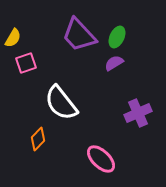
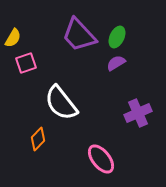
purple semicircle: moved 2 px right
pink ellipse: rotated 8 degrees clockwise
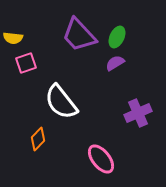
yellow semicircle: rotated 66 degrees clockwise
purple semicircle: moved 1 px left
white semicircle: moved 1 px up
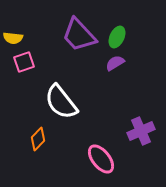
pink square: moved 2 px left, 1 px up
purple cross: moved 3 px right, 18 px down
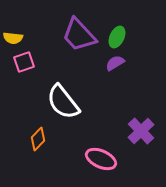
white semicircle: moved 2 px right
purple cross: rotated 20 degrees counterclockwise
pink ellipse: rotated 28 degrees counterclockwise
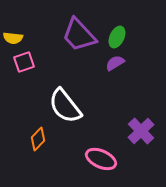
white semicircle: moved 2 px right, 4 px down
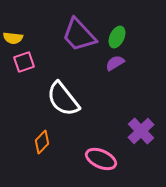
white semicircle: moved 2 px left, 7 px up
orange diamond: moved 4 px right, 3 px down
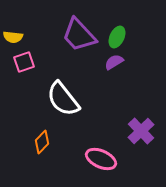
yellow semicircle: moved 1 px up
purple semicircle: moved 1 px left, 1 px up
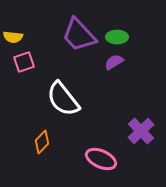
green ellipse: rotated 65 degrees clockwise
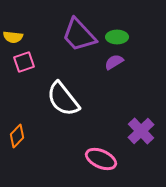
orange diamond: moved 25 px left, 6 px up
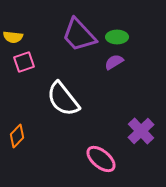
pink ellipse: rotated 16 degrees clockwise
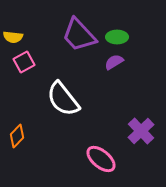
pink square: rotated 10 degrees counterclockwise
